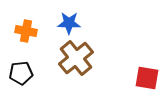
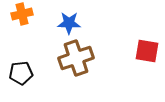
orange cross: moved 4 px left, 17 px up; rotated 25 degrees counterclockwise
brown cross: rotated 20 degrees clockwise
red square: moved 27 px up
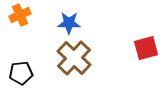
orange cross: moved 2 px left, 1 px down; rotated 10 degrees counterclockwise
red square: moved 1 px left, 3 px up; rotated 25 degrees counterclockwise
brown cross: moved 2 px left; rotated 28 degrees counterclockwise
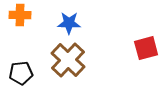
orange cross: rotated 25 degrees clockwise
brown cross: moved 6 px left, 2 px down
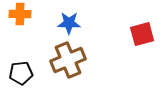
orange cross: moved 1 px up
red square: moved 4 px left, 14 px up
brown cross: rotated 24 degrees clockwise
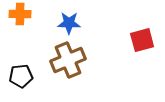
red square: moved 6 px down
black pentagon: moved 3 px down
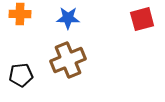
blue star: moved 1 px left, 5 px up
red square: moved 21 px up
black pentagon: moved 1 px up
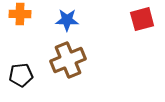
blue star: moved 1 px left, 2 px down
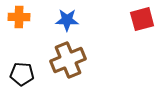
orange cross: moved 1 px left, 3 px down
black pentagon: moved 1 px right, 1 px up; rotated 10 degrees clockwise
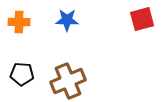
orange cross: moved 5 px down
brown cross: moved 21 px down
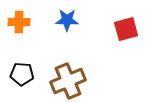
red square: moved 16 px left, 10 px down
